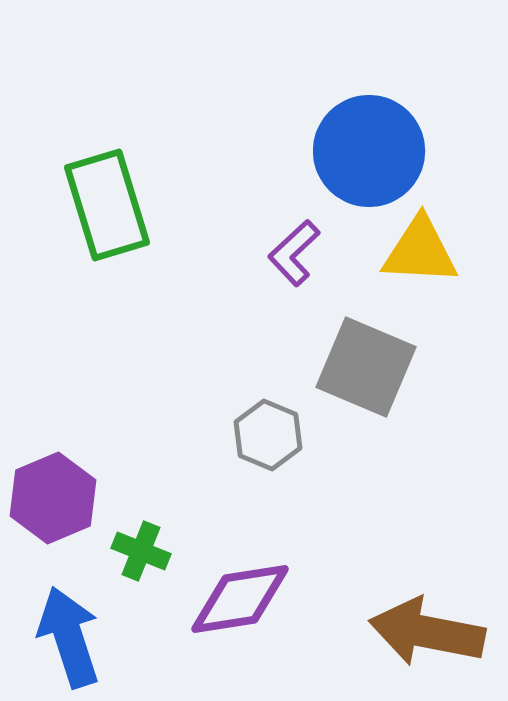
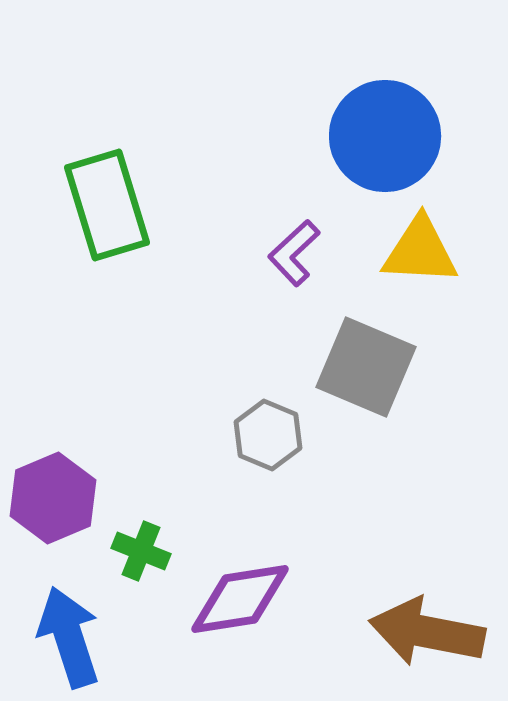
blue circle: moved 16 px right, 15 px up
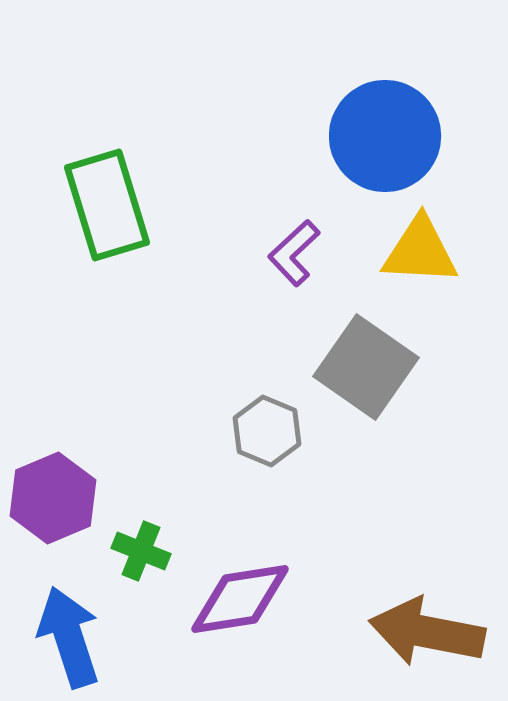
gray square: rotated 12 degrees clockwise
gray hexagon: moved 1 px left, 4 px up
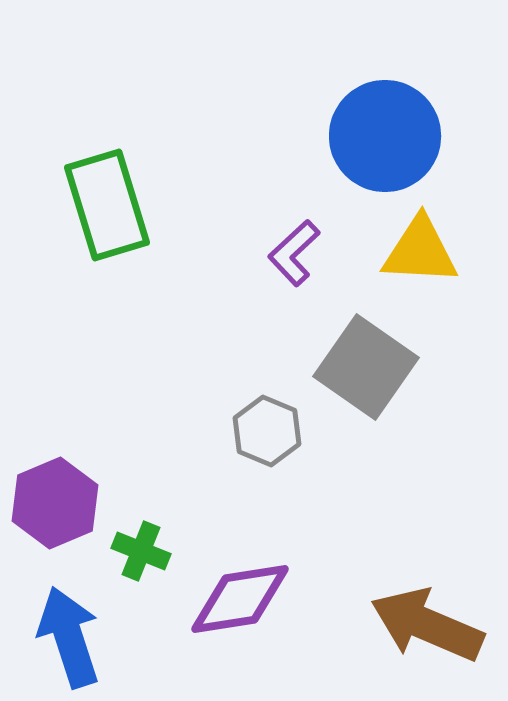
purple hexagon: moved 2 px right, 5 px down
brown arrow: moved 7 px up; rotated 12 degrees clockwise
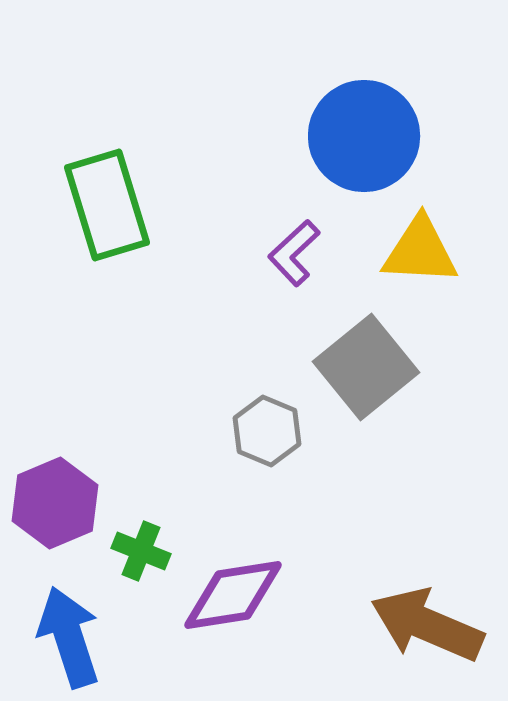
blue circle: moved 21 px left
gray square: rotated 16 degrees clockwise
purple diamond: moved 7 px left, 4 px up
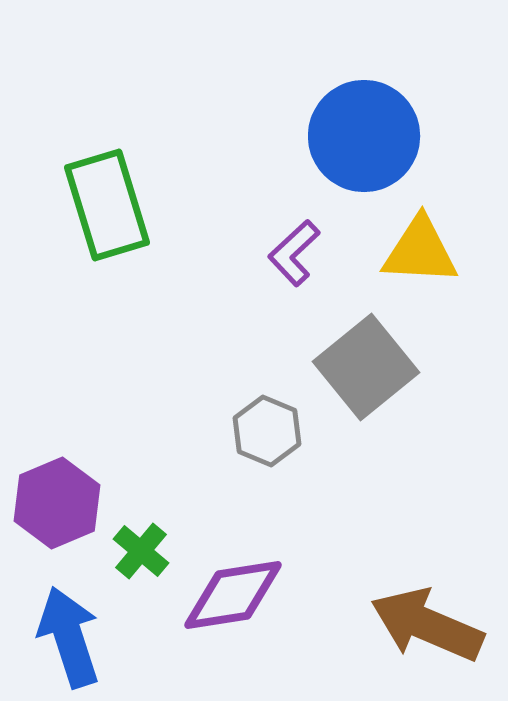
purple hexagon: moved 2 px right
green cross: rotated 18 degrees clockwise
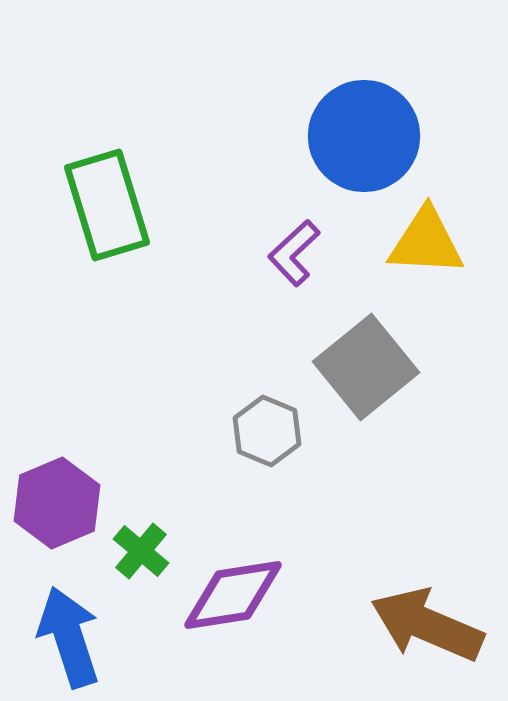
yellow triangle: moved 6 px right, 9 px up
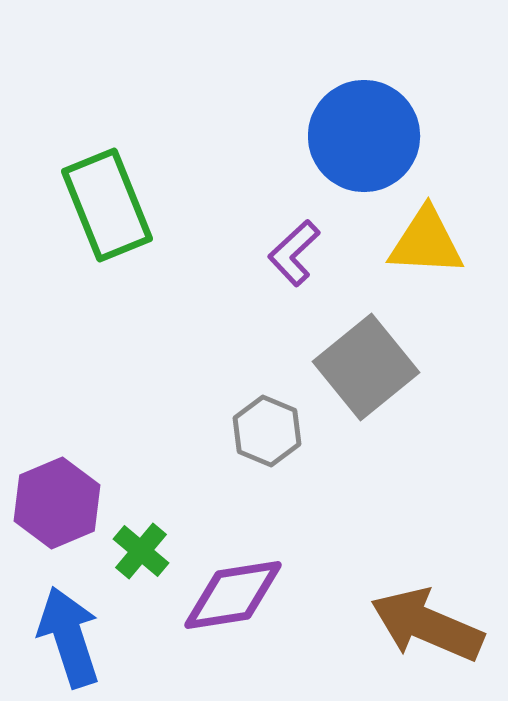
green rectangle: rotated 5 degrees counterclockwise
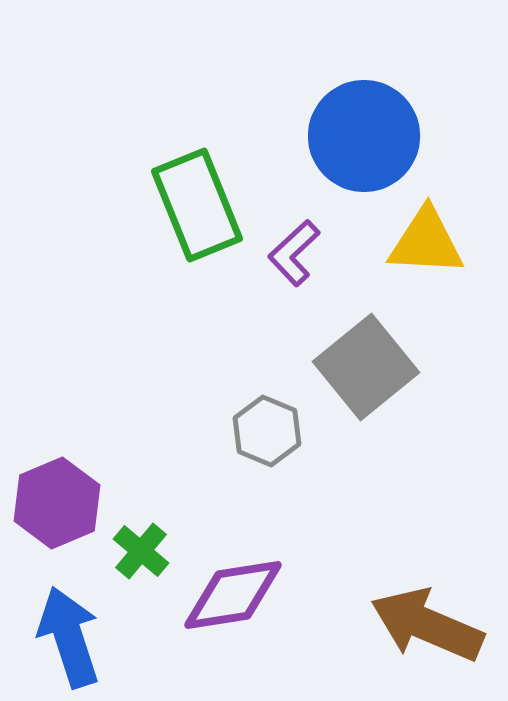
green rectangle: moved 90 px right
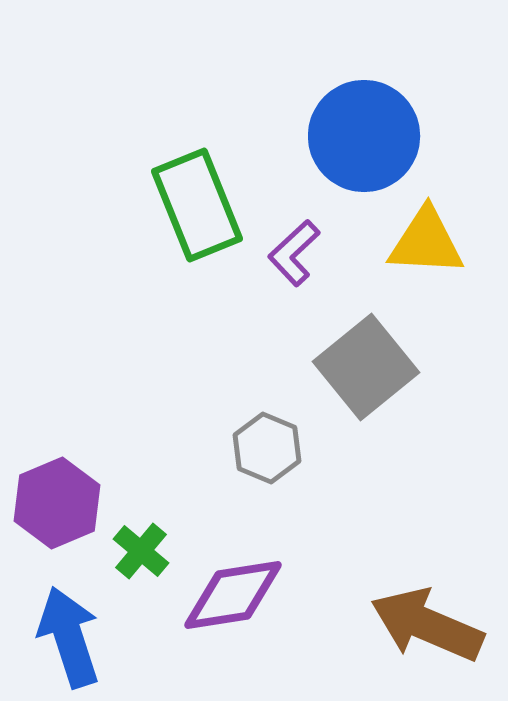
gray hexagon: moved 17 px down
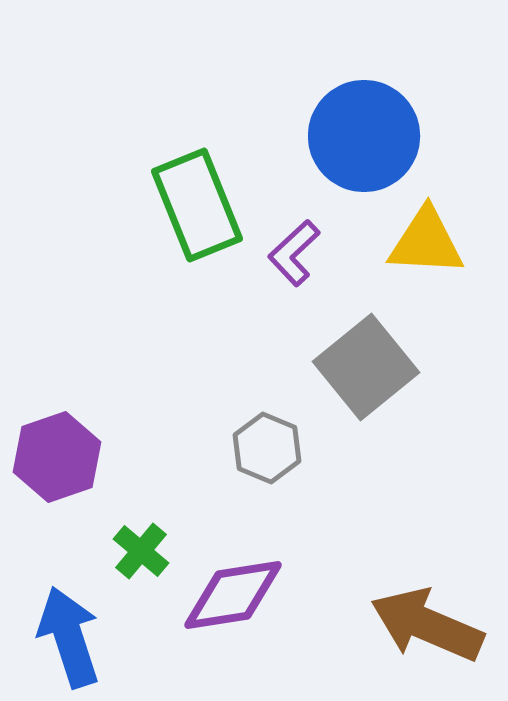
purple hexagon: moved 46 px up; rotated 4 degrees clockwise
